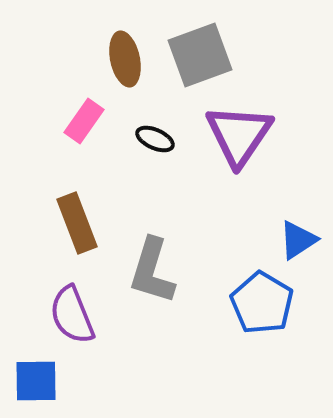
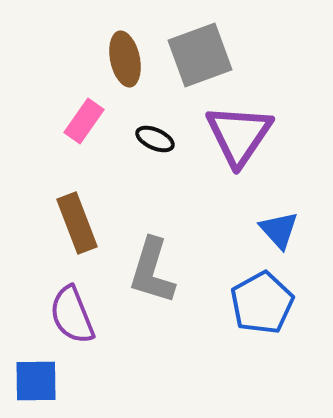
blue triangle: moved 19 px left, 10 px up; rotated 39 degrees counterclockwise
blue pentagon: rotated 12 degrees clockwise
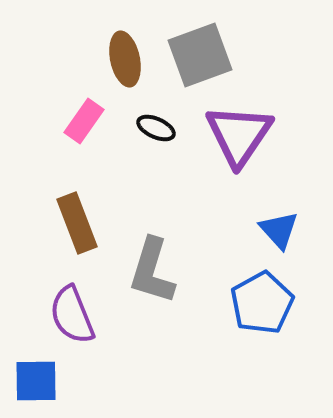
black ellipse: moved 1 px right, 11 px up
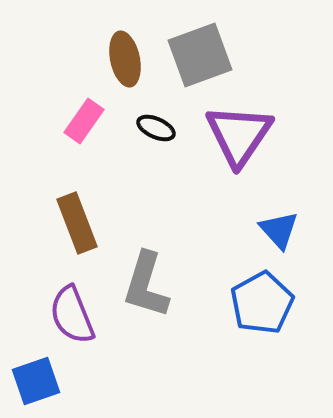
gray L-shape: moved 6 px left, 14 px down
blue square: rotated 18 degrees counterclockwise
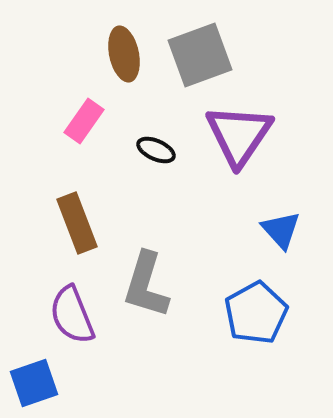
brown ellipse: moved 1 px left, 5 px up
black ellipse: moved 22 px down
blue triangle: moved 2 px right
blue pentagon: moved 6 px left, 10 px down
blue square: moved 2 px left, 2 px down
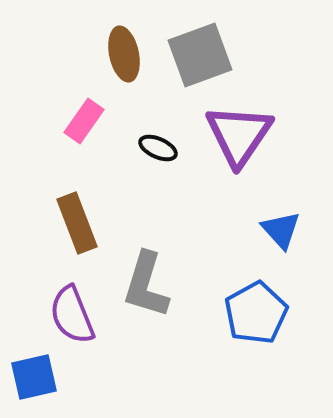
black ellipse: moved 2 px right, 2 px up
blue square: moved 6 px up; rotated 6 degrees clockwise
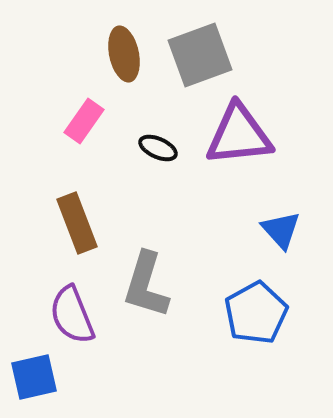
purple triangle: rotated 50 degrees clockwise
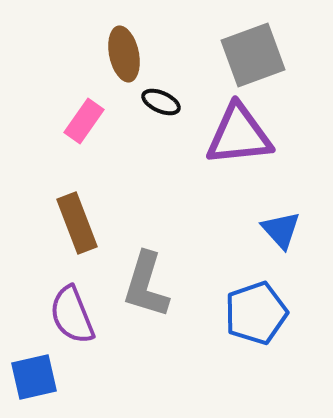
gray square: moved 53 px right
black ellipse: moved 3 px right, 46 px up
blue pentagon: rotated 10 degrees clockwise
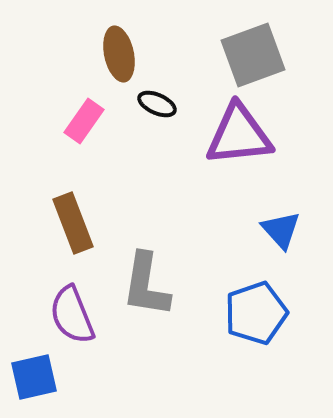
brown ellipse: moved 5 px left
black ellipse: moved 4 px left, 2 px down
brown rectangle: moved 4 px left
gray L-shape: rotated 8 degrees counterclockwise
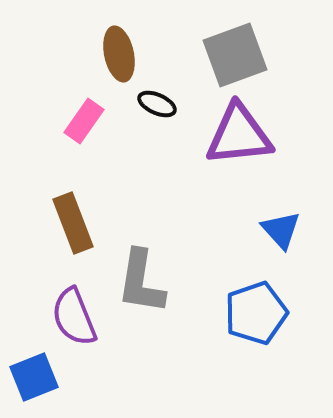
gray square: moved 18 px left
gray L-shape: moved 5 px left, 3 px up
purple semicircle: moved 2 px right, 2 px down
blue square: rotated 9 degrees counterclockwise
